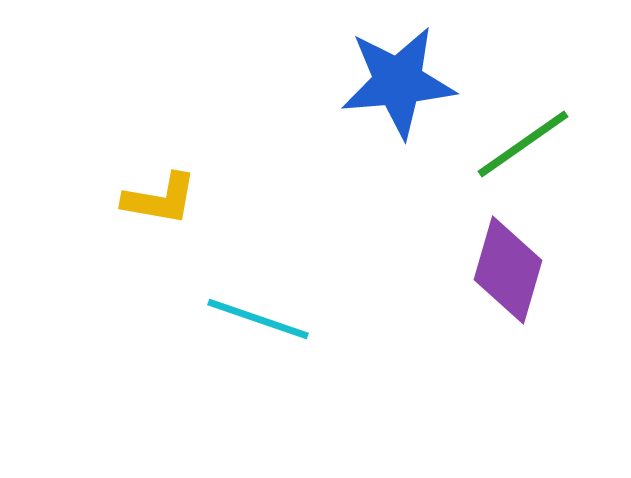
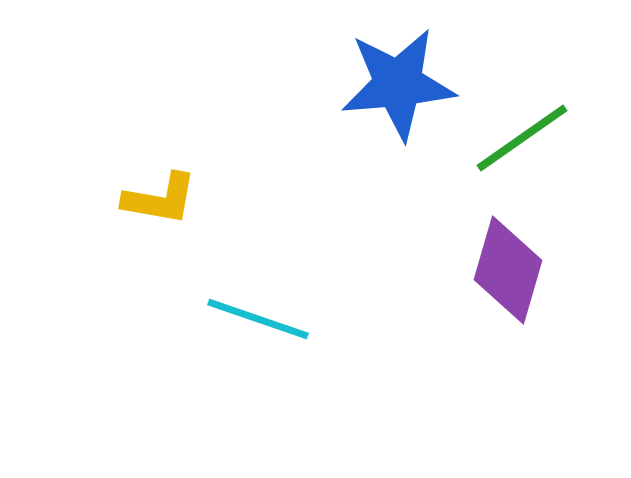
blue star: moved 2 px down
green line: moved 1 px left, 6 px up
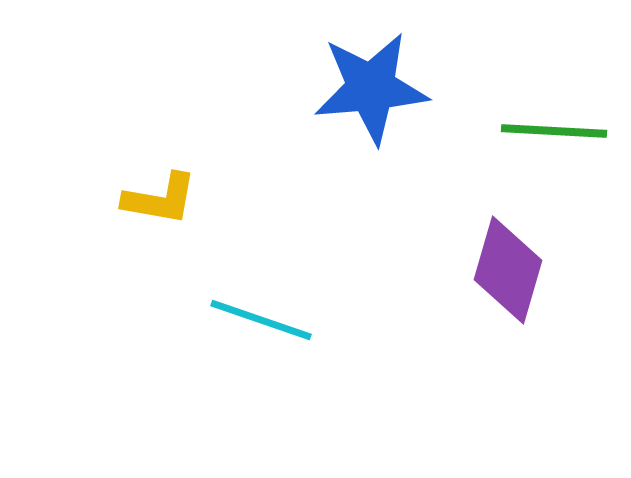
blue star: moved 27 px left, 4 px down
green line: moved 32 px right, 7 px up; rotated 38 degrees clockwise
cyan line: moved 3 px right, 1 px down
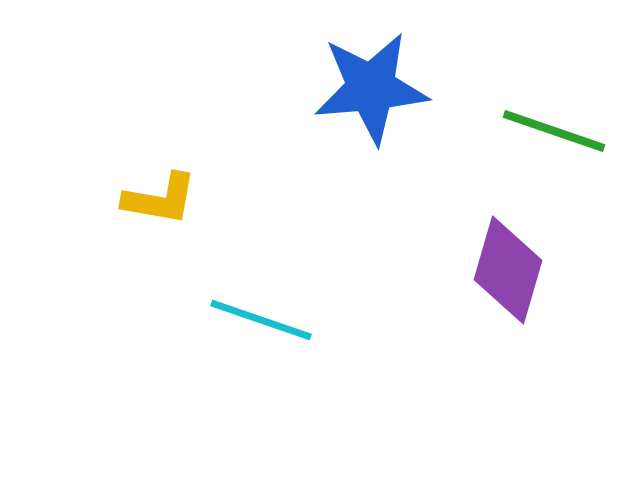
green line: rotated 16 degrees clockwise
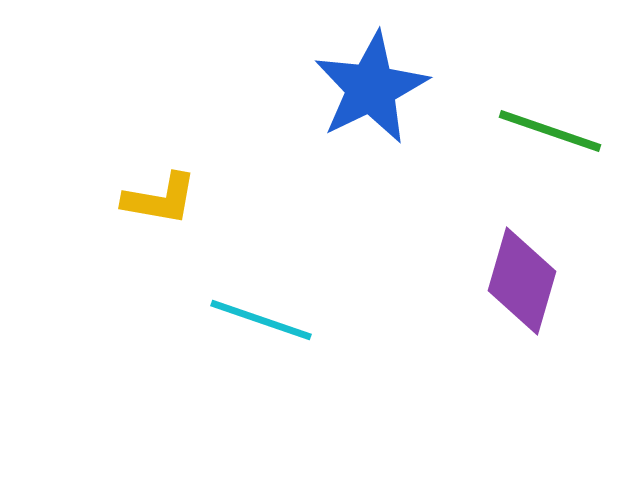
blue star: rotated 21 degrees counterclockwise
green line: moved 4 px left
purple diamond: moved 14 px right, 11 px down
